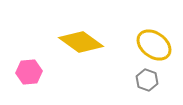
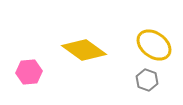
yellow diamond: moved 3 px right, 8 px down
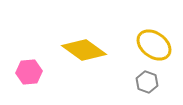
gray hexagon: moved 2 px down
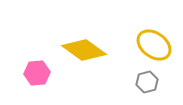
pink hexagon: moved 8 px right, 1 px down
gray hexagon: rotated 25 degrees clockwise
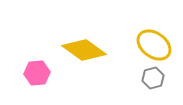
gray hexagon: moved 6 px right, 4 px up
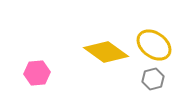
yellow diamond: moved 22 px right, 2 px down
gray hexagon: moved 1 px down
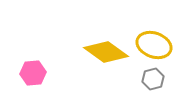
yellow ellipse: rotated 16 degrees counterclockwise
pink hexagon: moved 4 px left
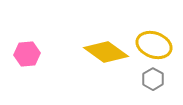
pink hexagon: moved 6 px left, 19 px up
gray hexagon: rotated 15 degrees counterclockwise
